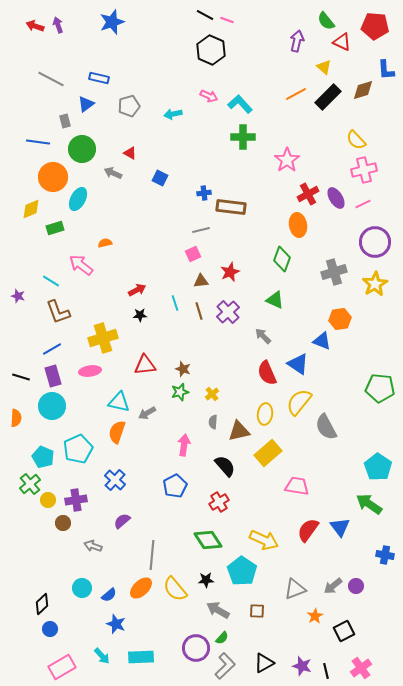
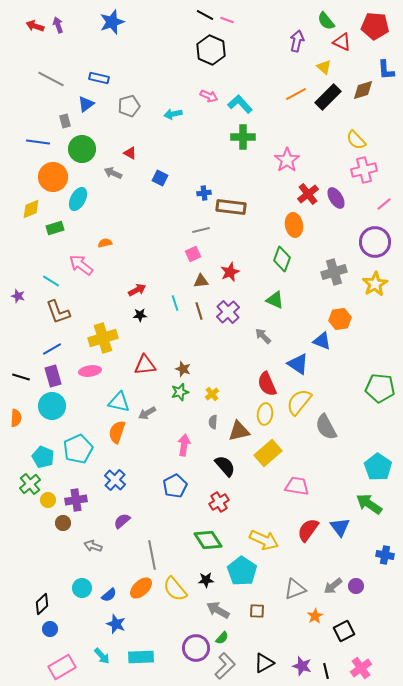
red cross at (308, 194): rotated 10 degrees counterclockwise
pink line at (363, 204): moved 21 px right; rotated 14 degrees counterclockwise
orange ellipse at (298, 225): moved 4 px left
red semicircle at (267, 373): moved 11 px down
gray line at (152, 555): rotated 16 degrees counterclockwise
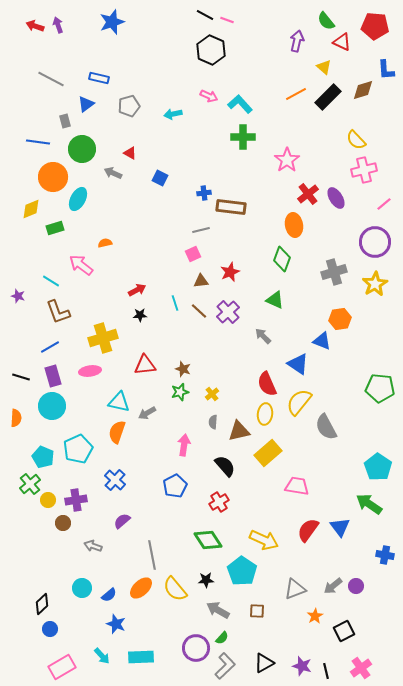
brown line at (199, 311): rotated 30 degrees counterclockwise
blue line at (52, 349): moved 2 px left, 2 px up
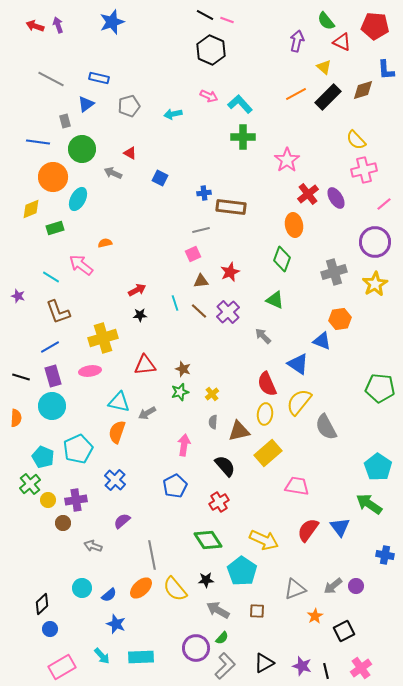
cyan line at (51, 281): moved 4 px up
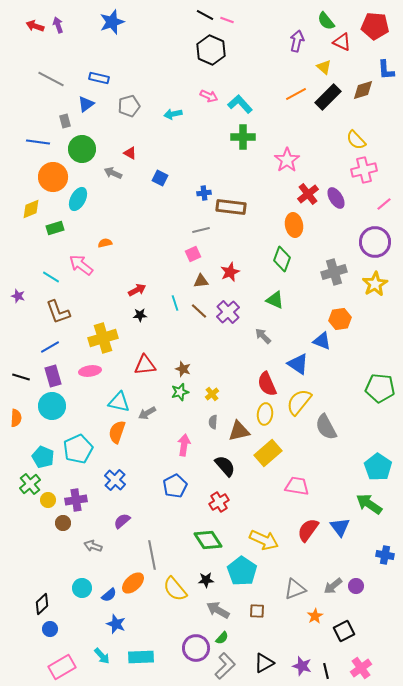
orange ellipse at (141, 588): moved 8 px left, 5 px up
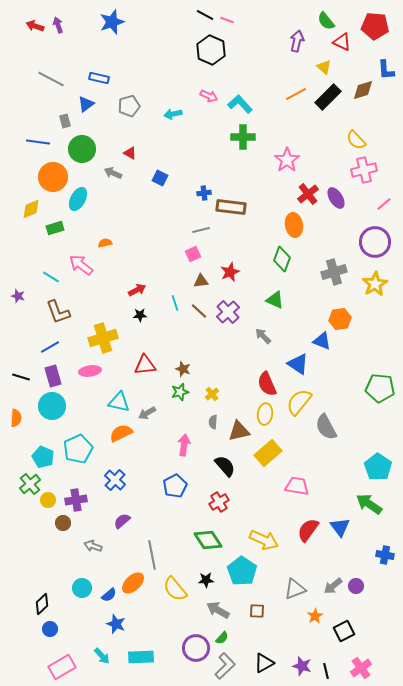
orange semicircle at (117, 432): moved 4 px right, 1 px down; rotated 45 degrees clockwise
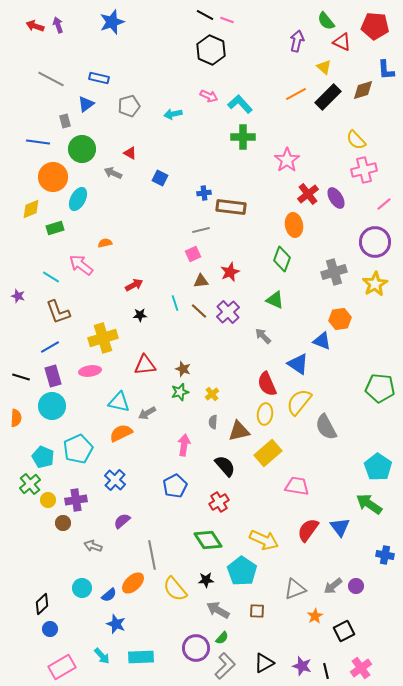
red arrow at (137, 290): moved 3 px left, 5 px up
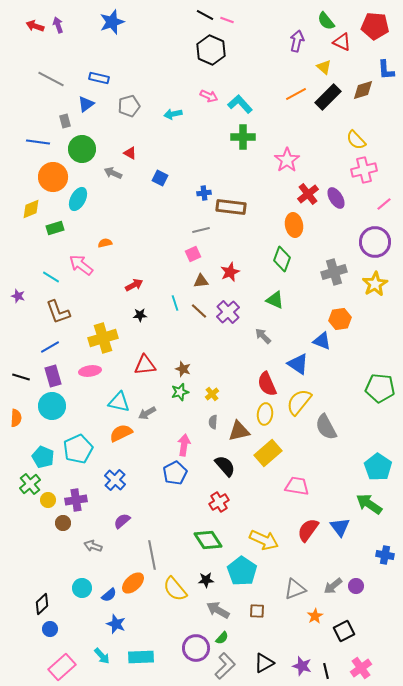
blue pentagon at (175, 486): moved 13 px up
pink rectangle at (62, 667): rotated 12 degrees counterclockwise
